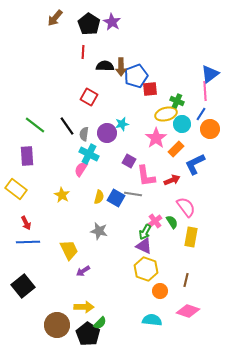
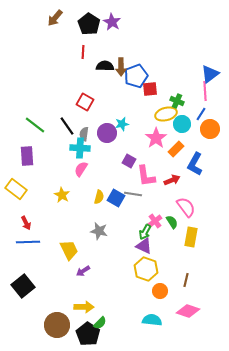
red square at (89, 97): moved 4 px left, 5 px down
cyan cross at (89, 154): moved 9 px left, 6 px up; rotated 24 degrees counterclockwise
blue L-shape at (195, 164): rotated 35 degrees counterclockwise
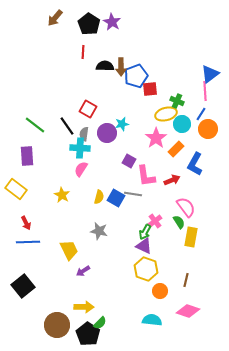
red square at (85, 102): moved 3 px right, 7 px down
orange circle at (210, 129): moved 2 px left
green semicircle at (172, 222): moved 7 px right
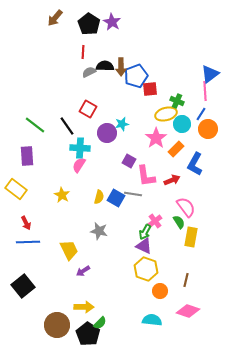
gray semicircle at (84, 134): moved 5 px right, 62 px up; rotated 56 degrees clockwise
pink semicircle at (81, 169): moved 2 px left, 4 px up
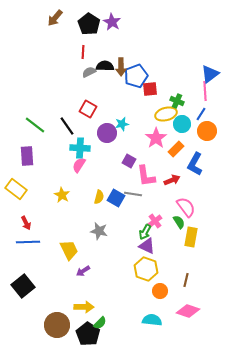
orange circle at (208, 129): moved 1 px left, 2 px down
purple triangle at (144, 246): moved 3 px right
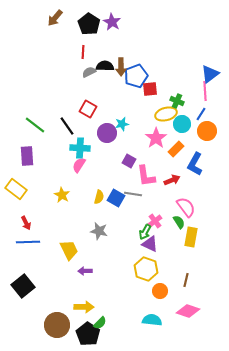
purple triangle at (147, 246): moved 3 px right, 2 px up
purple arrow at (83, 271): moved 2 px right; rotated 32 degrees clockwise
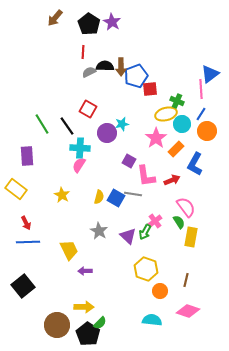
pink line at (205, 91): moved 4 px left, 2 px up
green line at (35, 125): moved 7 px right, 1 px up; rotated 20 degrees clockwise
gray star at (99, 231): rotated 18 degrees clockwise
purple triangle at (150, 244): moved 22 px left, 8 px up; rotated 18 degrees clockwise
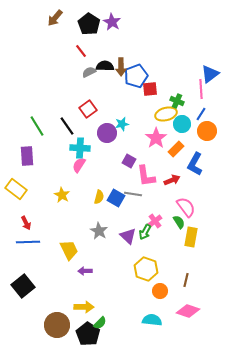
red line at (83, 52): moved 2 px left, 1 px up; rotated 40 degrees counterclockwise
red square at (88, 109): rotated 24 degrees clockwise
green line at (42, 124): moved 5 px left, 2 px down
